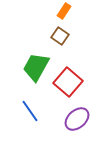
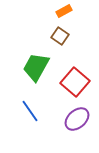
orange rectangle: rotated 28 degrees clockwise
red square: moved 7 px right
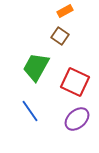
orange rectangle: moved 1 px right
red square: rotated 16 degrees counterclockwise
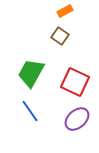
green trapezoid: moved 5 px left, 6 px down
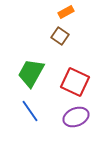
orange rectangle: moved 1 px right, 1 px down
purple ellipse: moved 1 px left, 2 px up; rotated 20 degrees clockwise
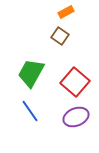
red square: rotated 16 degrees clockwise
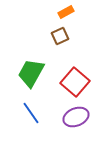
brown square: rotated 30 degrees clockwise
blue line: moved 1 px right, 2 px down
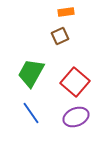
orange rectangle: rotated 21 degrees clockwise
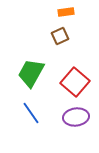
purple ellipse: rotated 15 degrees clockwise
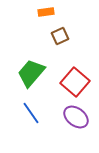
orange rectangle: moved 20 px left
green trapezoid: rotated 12 degrees clockwise
purple ellipse: rotated 45 degrees clockwise
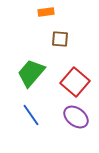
brown square: moved 3 px down; rotated 30 degrees clockwise
blue line: moved 2 px down
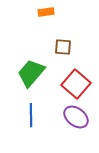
brown square: moved 3 px right, 8 px down
red square: moved 1 px right, 2 px down
blue line: rotated 35 degrees clockwise
